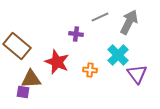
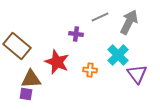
purple square: moved 3 px right, 2 px down
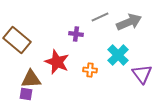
gray arrow: rotated 40 degrees clockwise
brown rectangle: moved 6 px up
purple triangle: moved 5 px right
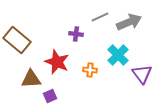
purple square: moved 24 px right, 2 px down; rotated 32 degrees counterclockwise
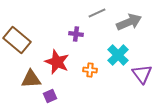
gray line: moved 3 px left, 4 px up
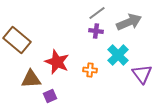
gray line: rotated 12 degrees counterclockwise
purple cross: moved 20 px right, 3 px up
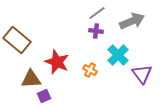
gray arrow: moved 3 px right, 1 px up
orange cross: rotated 24 degrees clockwise
purple square: moved 6 px left
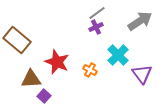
gray arrow: moved 8 px right; rotated 10 degrees counterclockwise
purple cross: moved 4 px up; rotated 32 degrees counterclockwise
purple square: rotated 24 degrees counterclockwise
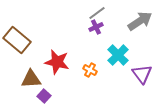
red star: rotated 10 degrees counterclockwise
